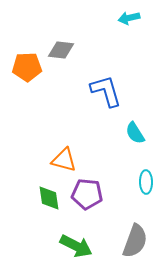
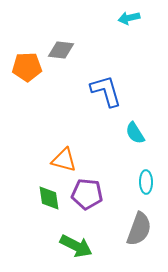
gray semicircle: moved 4 px right, 12 px up
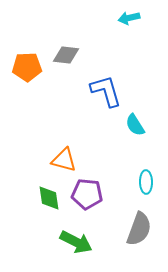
gray diamond: moved 5 px right, 5 px down
cyan semicircle: moved 8 px up
green arrow: moved 4 px up
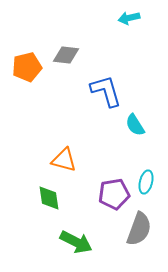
orange pentagon: rotated 12 degrees counterclockwise
cyan ellipse: rotated 15 degrees clockwise
purple pentagon: moved 27 px right; rotated 16 degrees counterclockwise
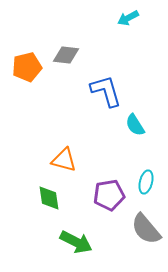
cyan arrow: moved 1 px left; rotated 15 degrees counterclockwise
purple pentagon: moved 5 px left, 1 px down
gray semicircle: moved 7 px right; rotated 120 degrees clockwise
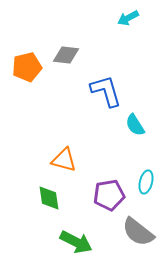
gray semicircle: moved 8 px left, 3 px down; rotated 12 degrees counterclockwise
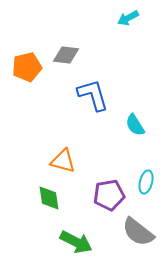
blue L-shape: moved 13 px left, 4 px down
orange triangle: moved 1 px left, 1 px down
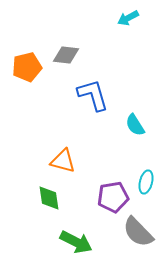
purple pentagon: moved 4 px right, 2 px down
gray semicircle: rotated 8 degrees clockwise
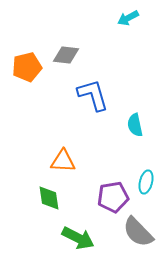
cyan semicircle: rotated 20 degrees clockwise
orange triangle: rotated 12 degrees counterclockwise
green arrow: moved 2 px right, 4 px up
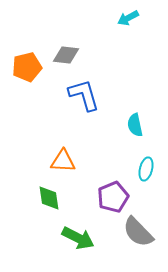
blue L-shape: moved 9 px left
cyan ellipse: moved 13 px up
purple pentagon: rotated 12 degrees counterclockwise
